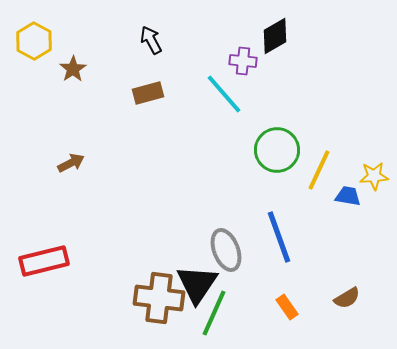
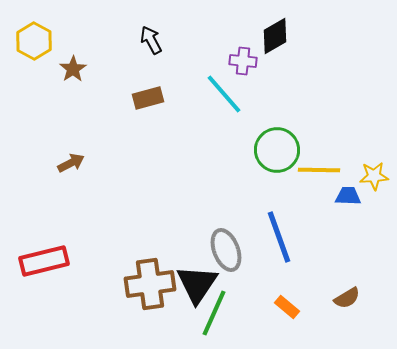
brown rectangle: moved 5 px down
yellow line: rotated 66 degrees clockwise
blue trapezoid: rotated 8 degrees counterclockwise
brown cross: moved 9 px left, 14 px up; rotated 15 degrees counterclockwise
orange rectangle: rotated 15 degrees counterclockwise
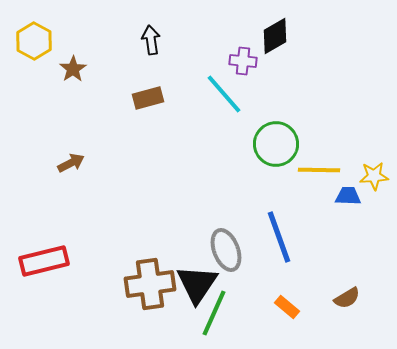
black arrow: rotated 20 degrees clockwise
green circle: moved 1 px left, 6 px up
